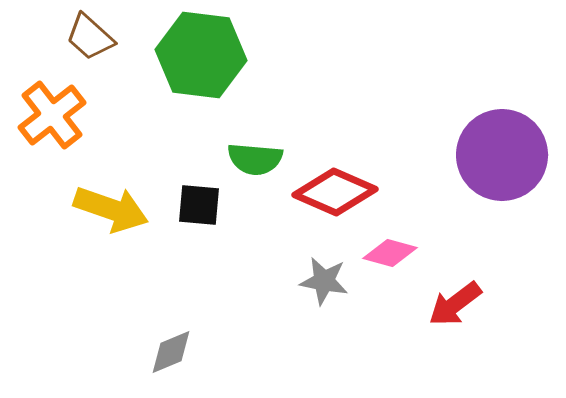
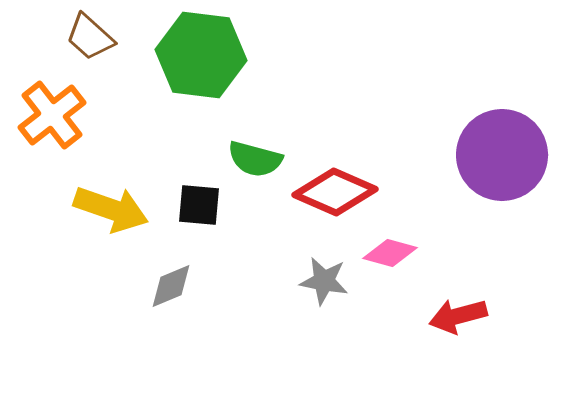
green semicircle: rotated 10 degrees clockwise
red arrow: moved 3 px right, 12 px down; rotated 22 degrees clockwise
gray diamond: moved 66 px up
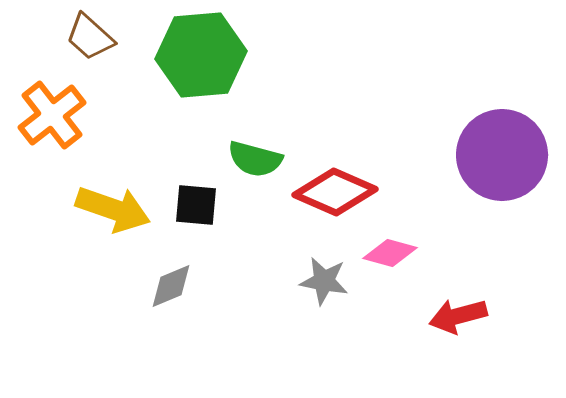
green hexagon: rotated 12 degrees counterclockwise
black square: moved 3 px left
yellow arrow: moved 2 px right
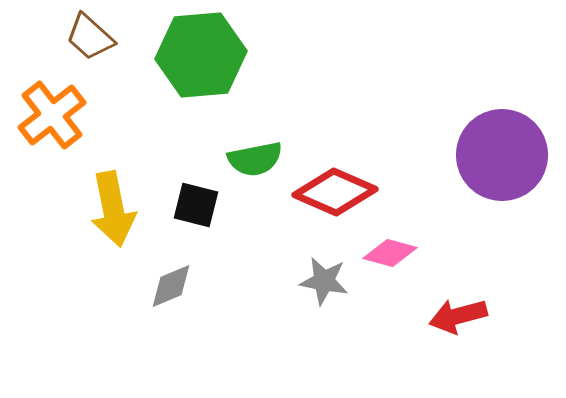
green semicircle: rotated 26 degrees counterclockwise
black square: rotated 9 degrees clockwise
yellow arrow: rotated 60 degrees clockwise
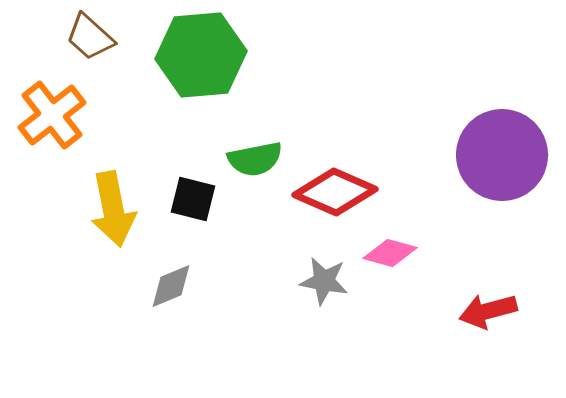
black square: moved 3 px left, 6 px up
red arrow: moved 30 px right, 5 px up
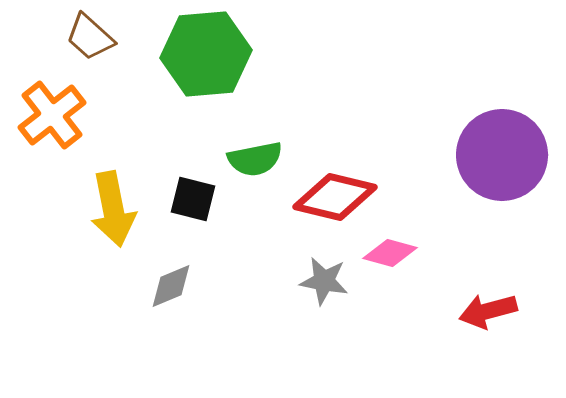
green hexagon: moved 5 px right, 1 px up
red diamond: moved 5 px down; rotated 10 degrees counterclockwise
